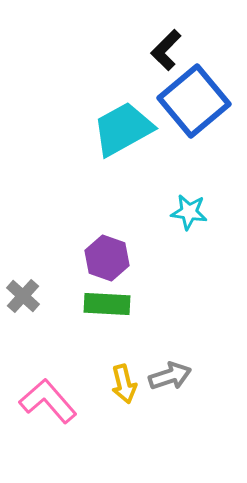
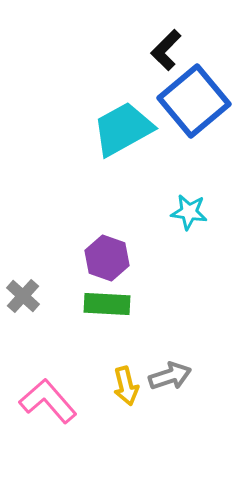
yellow arrow: moved 2 px right, 2 px down
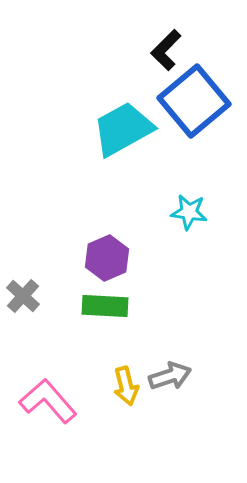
purple hexagon: rotated 18 degrees clockwise
green rectangle: moved 2 px left, 2 px down
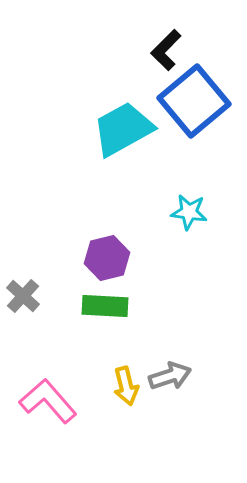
purple hexagon: rotated 9 degrees clockwise
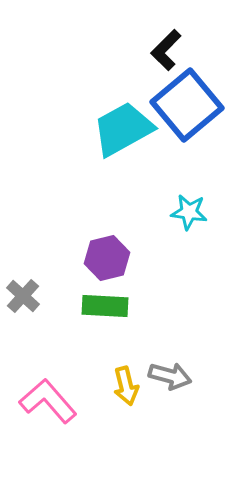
blue square: moved 7 px left, 4 px down
gray arrow: rotated 33 degrees clockwise
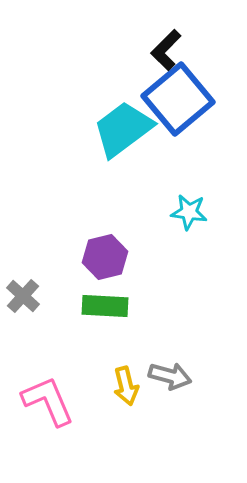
blue square: moved 9 px left, 6 px up
cyan trapezoid: rotated 8 degrees counterclockwise
purple hexagon: moved 2 px left, 1 px up
pink L-shape: rotated 18 degrees clockwise
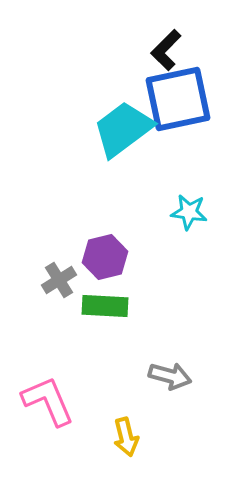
blue square: rotated 28 degrees clockwise
gray cross: moved 36 px right, 16 px up; rotated 16 degrees clockwise
yellow arrow: moved 51 px down
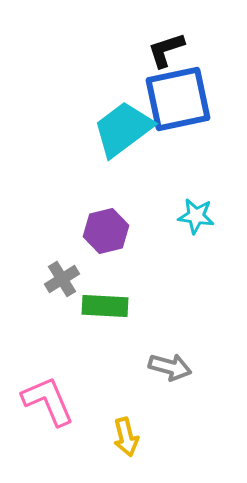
black L-shape: rotated 27 degrees clockwise
cyan star: moved 7 px right, 4 px down
purple hexagon: moved 1 px right, 26 px up
gray cross: moved 3 px right, 1 px up
gray arrow: moved 9 px up
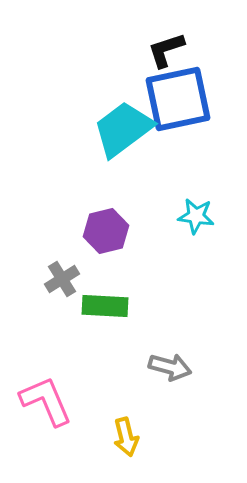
pink L-shape: moved 2 px left
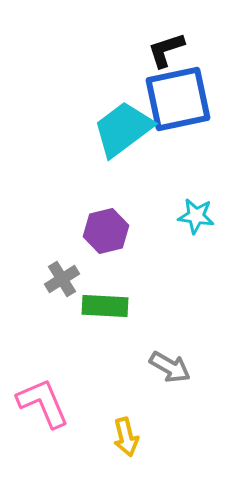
gray arrow: rotated 15 degrees clockwise
pink L-shape: moved 3 px left, 2 px down
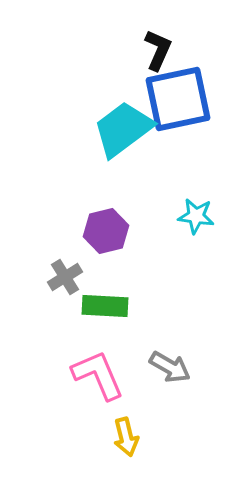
black L-shape: moved 8 px left; rotated 132 degrees clockwise
gray cross: moved 3 px right, 2 px up
pink L-shape: moved 55 px right, 28 px up
